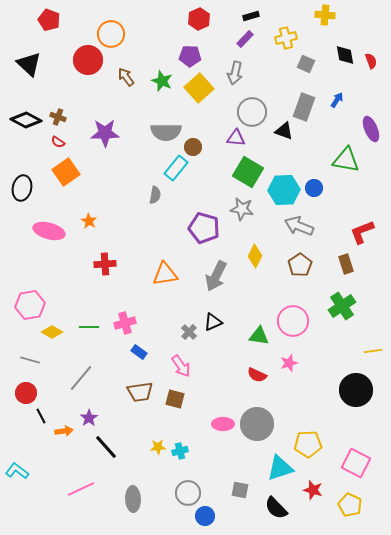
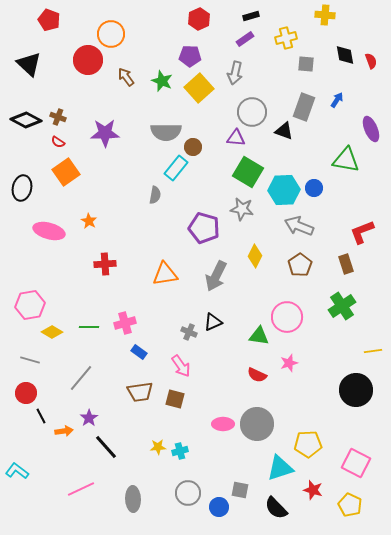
purple rectangle at (245, 39): rotated 12 degrees clockwise
gray square at (306, 64): rotated 18 degrees counterclockwise
pink circle at (293, 321): moved 6 px left, 4 px up
gray cross at (189, 332): rotated 21 degrees counterclockwise
blue circle at (205, 516): moved 14 px right, 9 px up
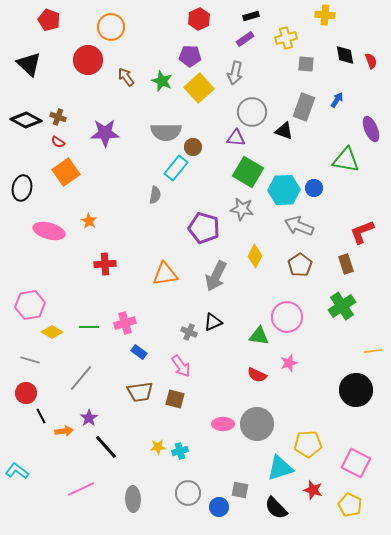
orange circle at (111, 34): moved 7 px up
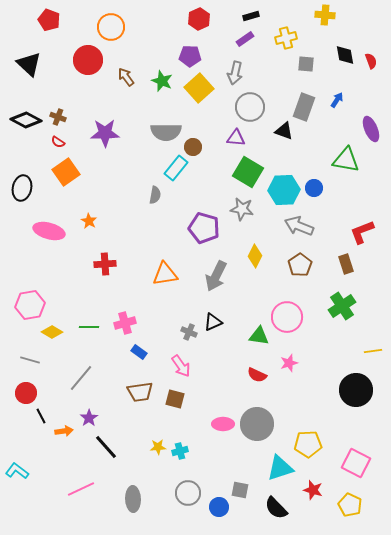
gray circle at (252, 112): moved 2 px left, 5 px up
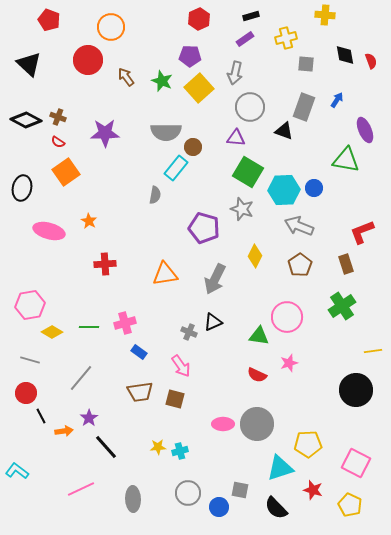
purple ellipse at (371, 129): moved 6 px left, 1 px down
gray star at (242, 209): rotated 10 degrees clockwise
gray arrow at (216, 276): moved 1 px left, 3 px down
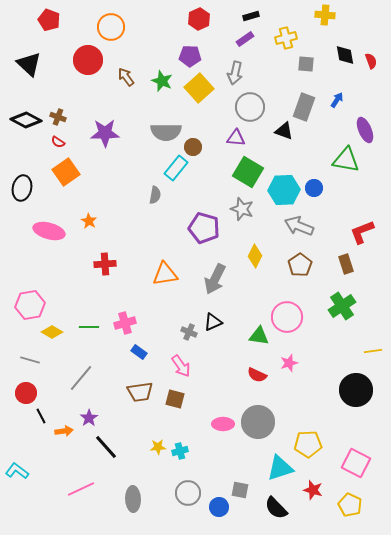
gray circle at (257, 424): moved 1 px right, 2 px up
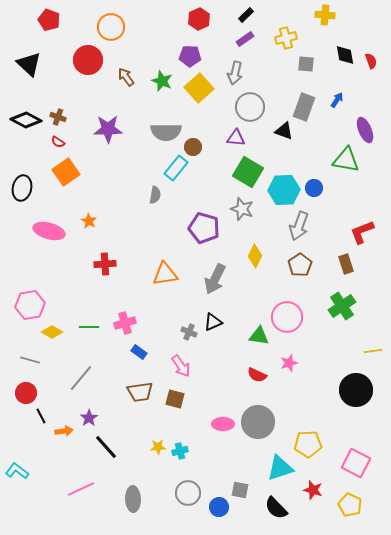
black rectangle at (251, 16): moved 5 px left, 1 px up; rotated 28 degrees counterclockwise
purple star at (105, 133): moved 3 px right, 4 px up
gray arrow at (299, 226): rotated 92 degrees counterclockwise
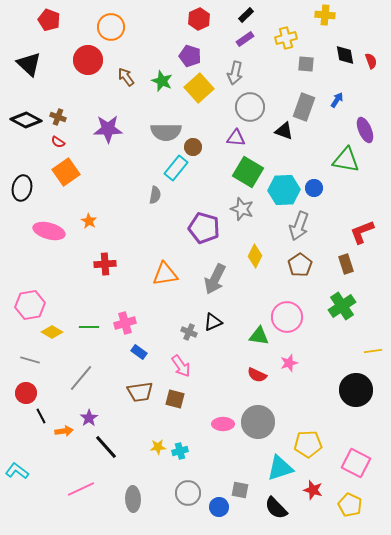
purple pentagon at (190, 56): rotated 15 degrees clockwise
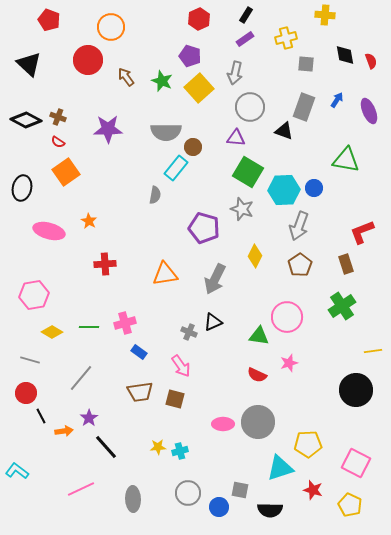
black rectangle at (246, 15): rotated 14 degrees counterclockwise
purple ellipse at (365, 130): moved 4 px right, 19 px up
pink hexagon at (30, 305): moved 4 px right, 10 px up
black semicircle at (276, 508): moved 6 px left, 2 px down; rotated 45 degrees counterclockwise
